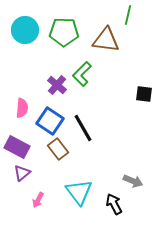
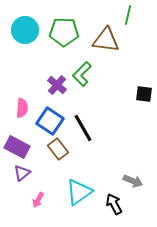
cyan triangle: rotated 32 degrees clockwise
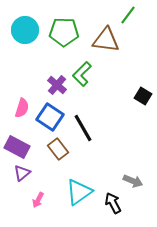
green line: rotated 24 degrees clockwise
black square: moved 1 px left, 2 px down; rotated 24 degrees clockwise
pink semicircle: rotated 12 degrees clockwise
blue square: moved 4 px up
black arrow: moved 1 px left, 1 px up
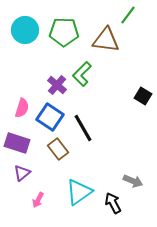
purple rectangle: moved 4 px up; rotated 10 degrees counterclockwise
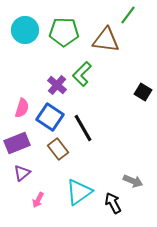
black square: moved 4 px up
purple rectangle: rotated 40 degrees counterclockwise
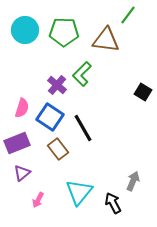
gray arrow: rotated 90 degrees counterclockwise
cyan triangle: rotated 16 degrees counterclockwise
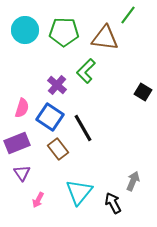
brown triangle: moved 1 px left, 2 px up
green L-shape: moved 4 px right, 3 px up
purple triangle: rotated 24 degrees counterclockwise
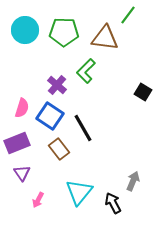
blue square: moved 1 px up
brown rectangle: moved 1 px right
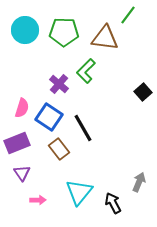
purple cross: moved 2 px right, 1 px up
black square: rotated 18 degrees clockwise
blue square: moved 1 px left, 1 px down
gray arrow: moved 6 px right, 1 px down
pink arrow: rotated 119 degrees counterclockwise
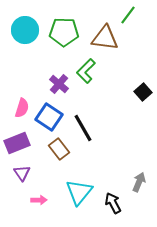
pink arrow: moved 1 px right
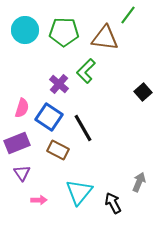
brown rectangle: moved 1 px left, 1 px down; rotated 25 degrees counterclockwise
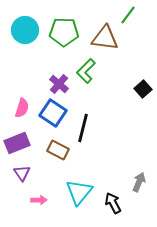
black square: moved 3 px up
blue square: moved 4 px right, 4 px up
black line: rotated 44 degrees clockwise
